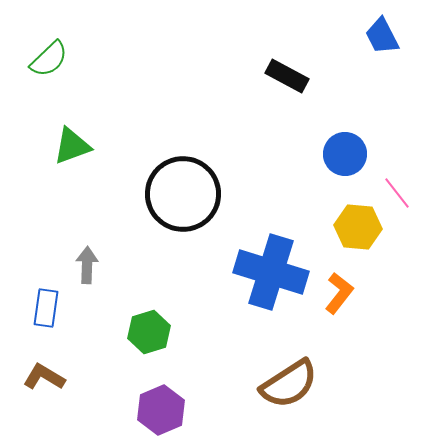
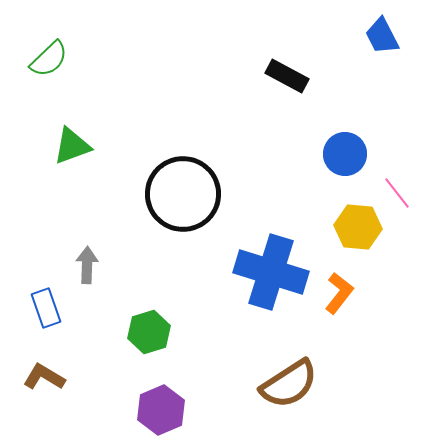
blue rectangle: rotated 27 degrees counterclockwise
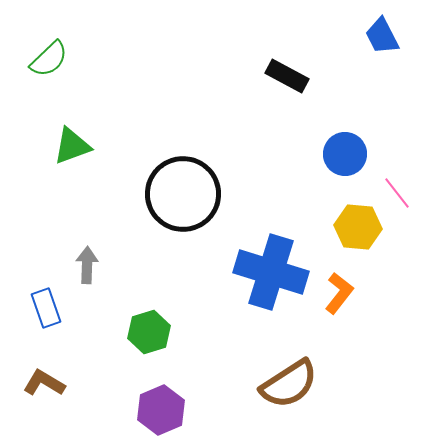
brown L-shape: moved 6 px down
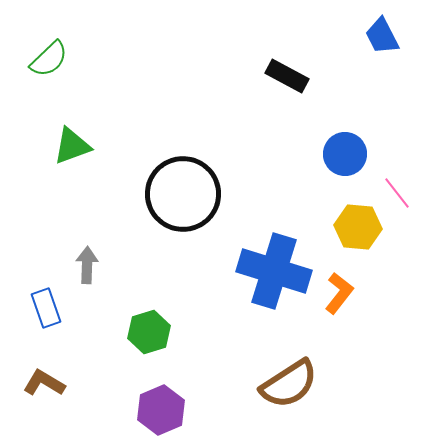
blue cross: moved 3 px right, 1 px up
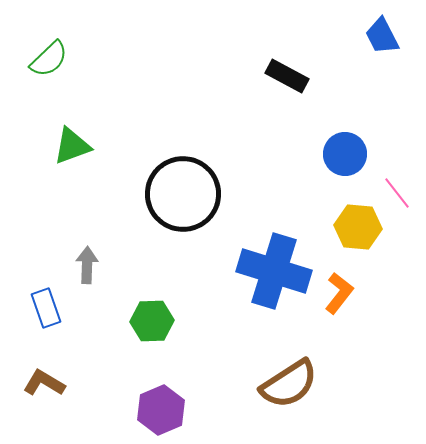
green hexagon: moved 3 px right, 11 px up; rotated 15 degrees clockwise
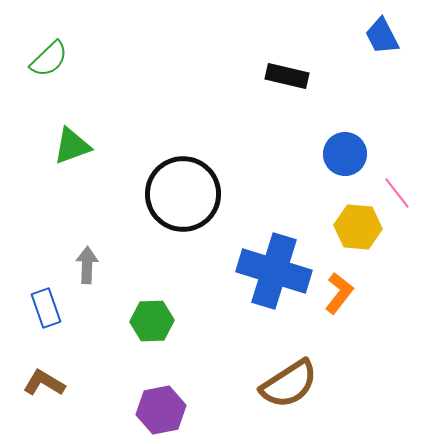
black rectangle: rotated 15 degrees counterclockwise
purple hexagon: rotated 12 degrees clockwise
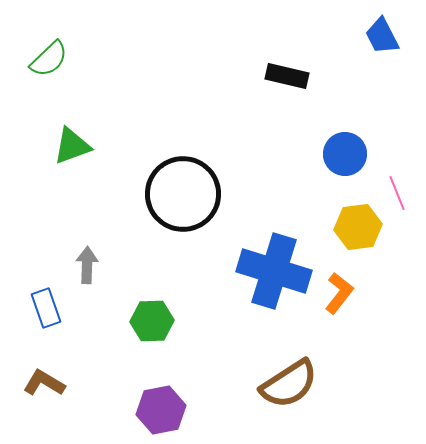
pink line: rotated 16 degrees clockwise
yellow hexagon: rotated 12 degrees counterclockwise
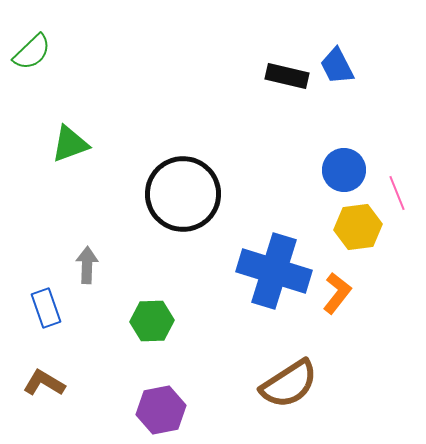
blue trapezoid: moved 45 px left, 30 px down
green semicircle: moved 17 px left, 7 px up
green triangle: moved 2 px left, 2 px up
blue circle: moved 1 px left, 16 px down
orange L-shape: moved 2 px left
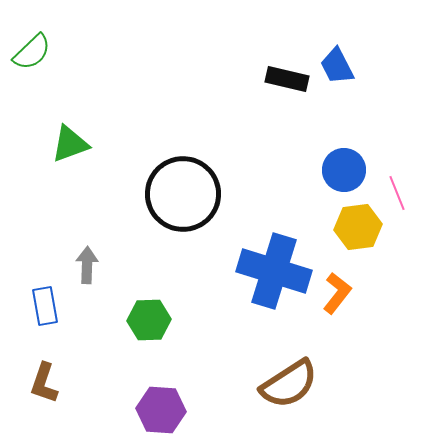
black rectangle: moved 3 px down
blue rectangle: moved 1 px left, 2 px up; rotated 9 degrees clockwise
green hexagon: moved 3 px left, 1 px up
brown L-shape: rotated 102 degrees counterclockwise
purple hexagon: rotated 15 degrees clockwise
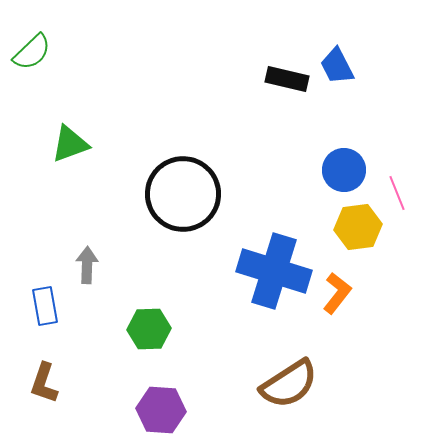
green hexagon: moved 9 px down
